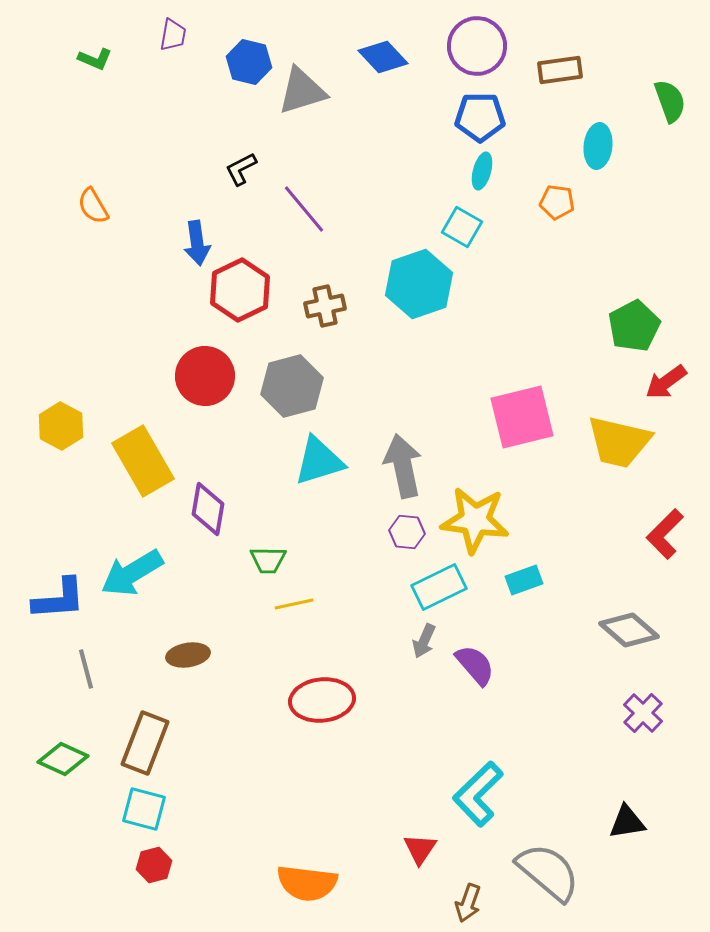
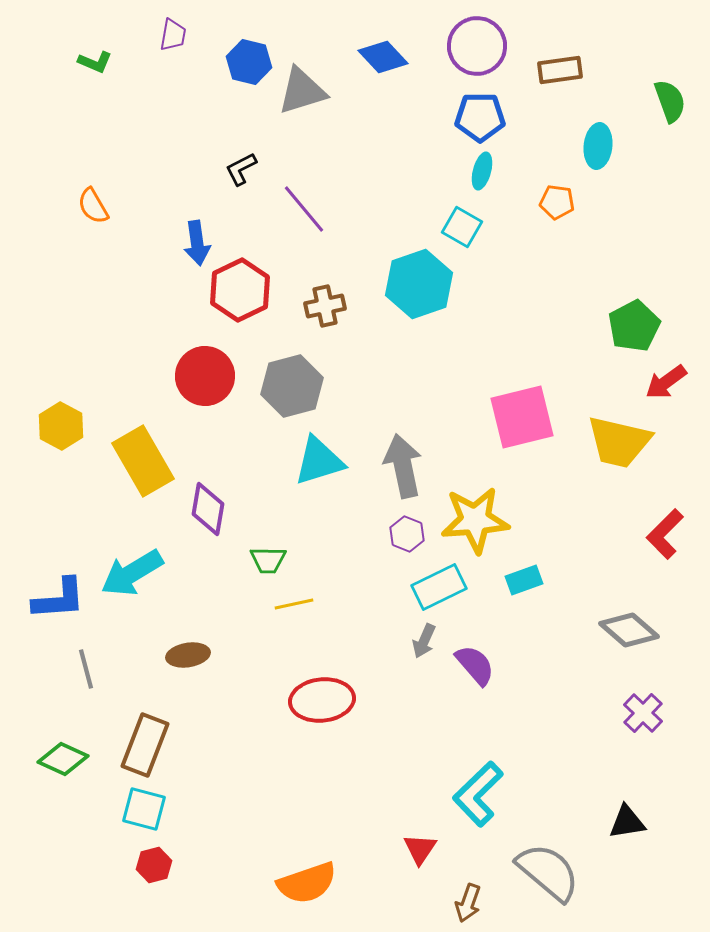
green L-shape at (95, 59): moved 3 px down
yellow star at (475, 520): rotated 12 degrees counterclockwise
purple hexagon at (407, 532): moved 2 px down; rotated 16 degrees clockwise
brown rectangle at (145, 743): moved 2 px down
orange semicircle at (307, 883): rotated 26 degrees counterclockwise
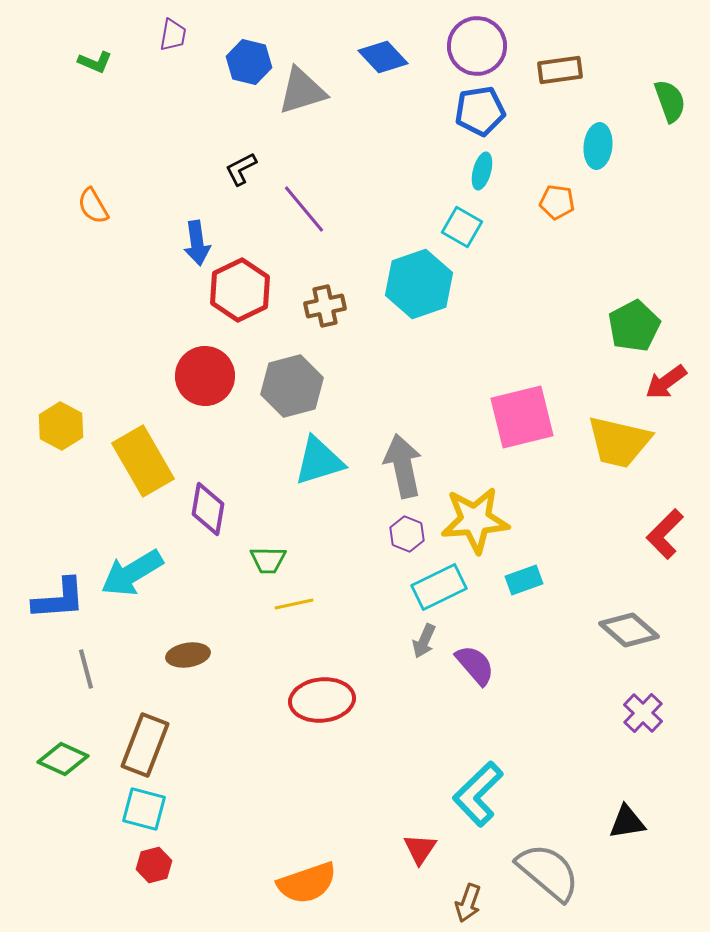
blue pentagon at (480, 117): moved 6 px up; rotated 9 degrees counterclockwise
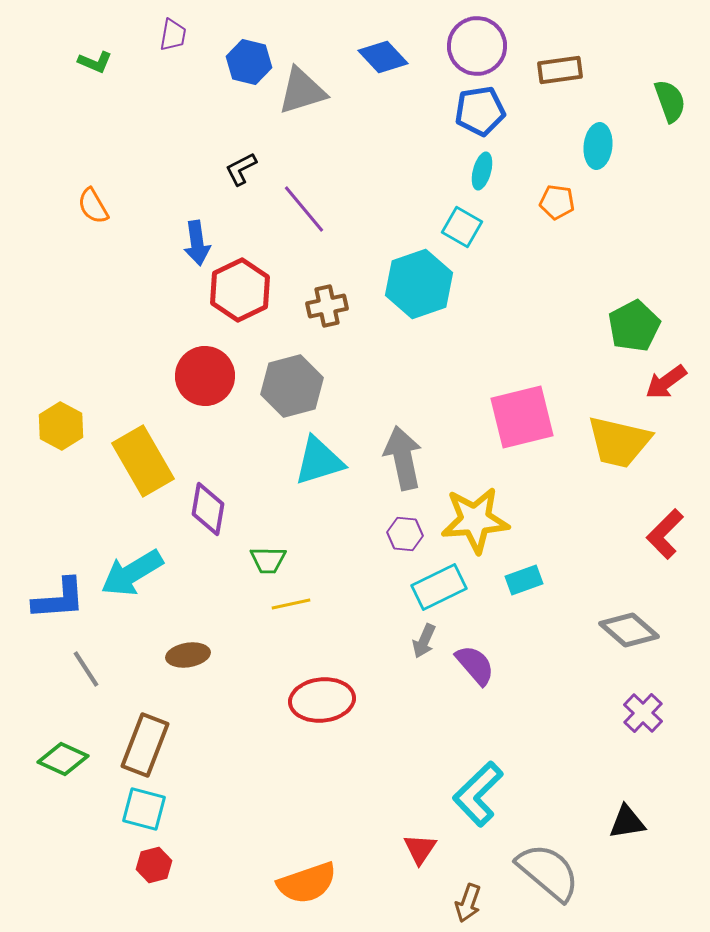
brown cross at (325, 306): moved 2 px right
gray arrow at (403, 466): moved 8 px up
purple hexagon at (407, 534): moved 2 px left; rotated 16 degrees counterclockwise
yellow line at (294, 604): moved 3 px left
gray line at (86, 669): rotated 18 degrees counterclockwise
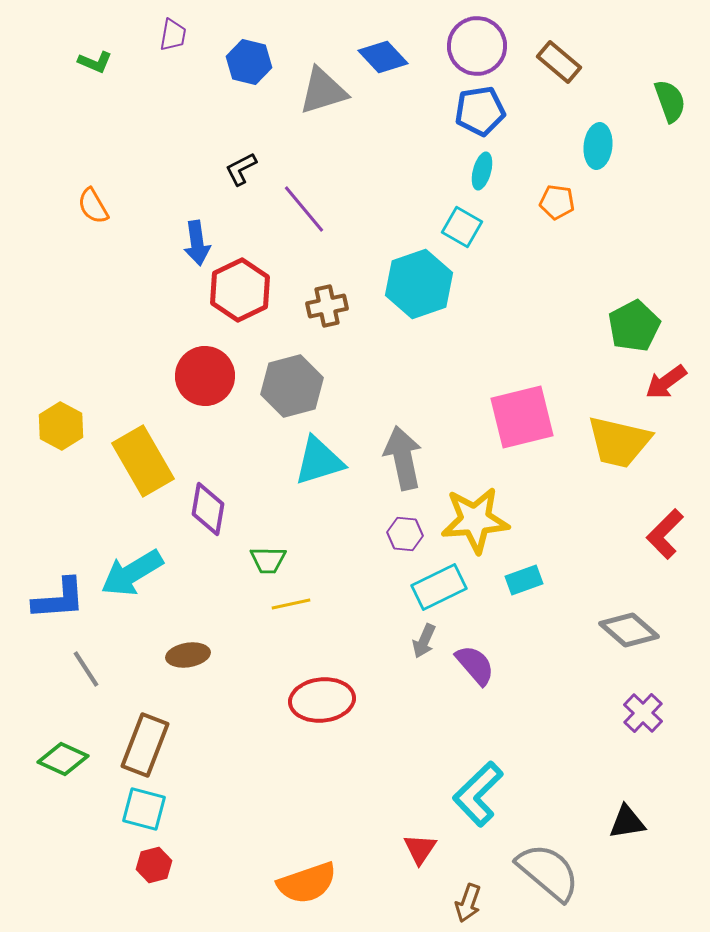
brown rectangle at (560, 70): moved 1 px left, 8 px up; rotated 48 degrees clockwise
gray triangle at (302, 91): moved 21 px right
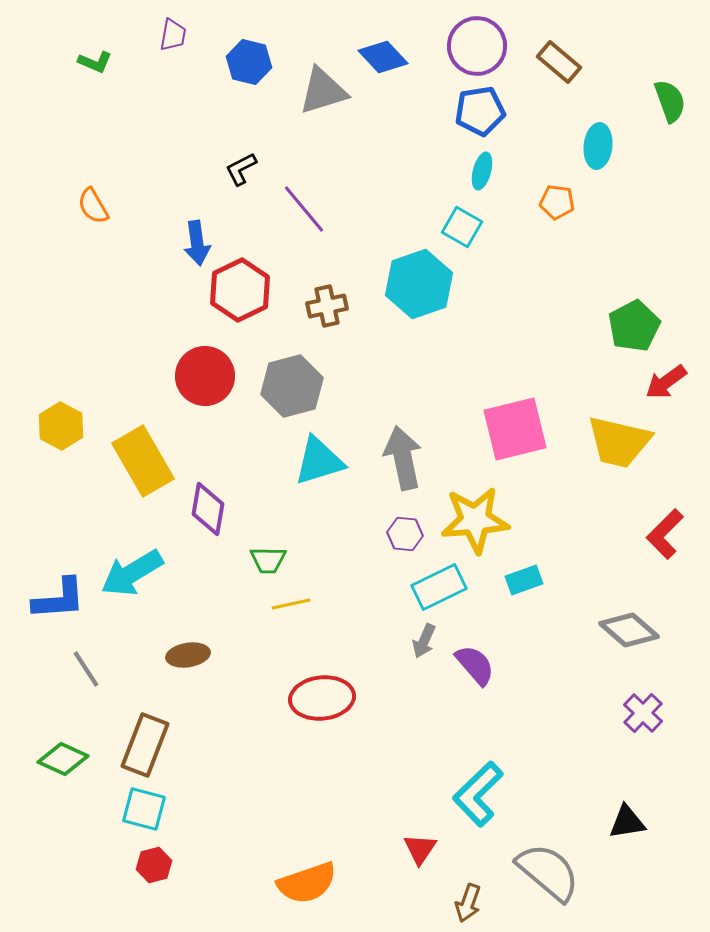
pink square at (522, 417): moved 7 px left, 12 px down
red ellipse at (322, 700): moved 2 px up
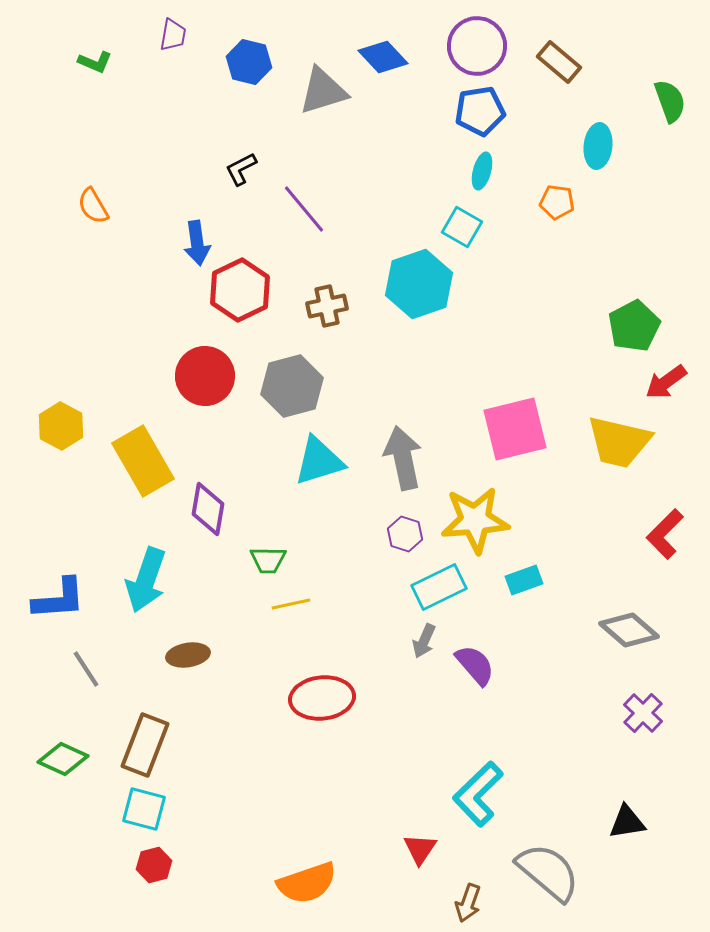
purple hexagon at (405, 534): rotated 12 degrees clockwise
cyan arrow at (132, 573): moved 14 px right, 7 px down; rotated 40 degrees counterclockwise
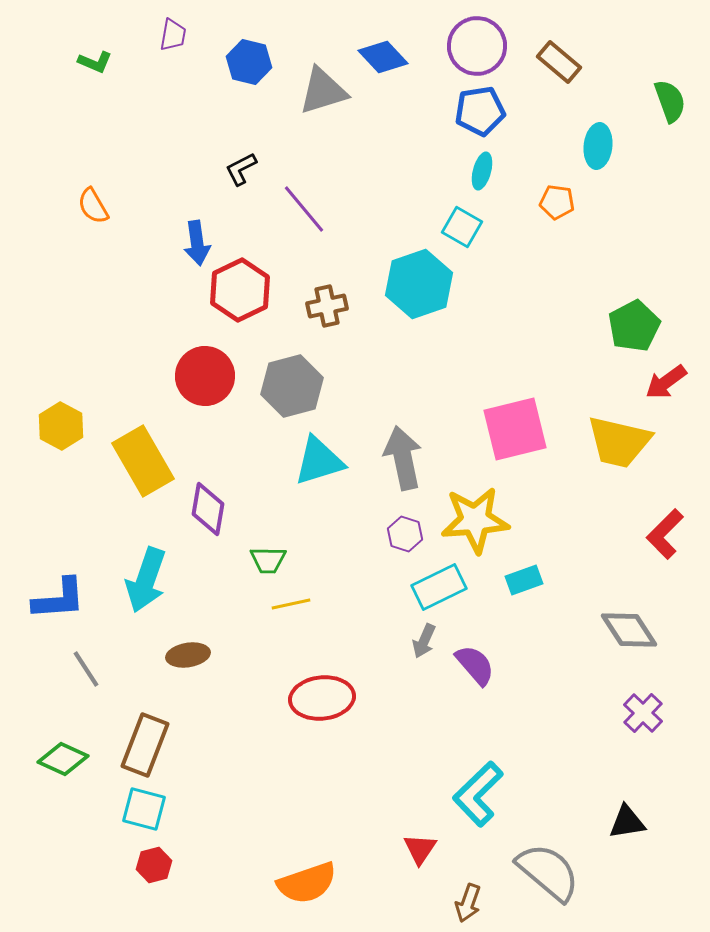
gray diamond at (629, 630): rotated 16 degrees clockwise
